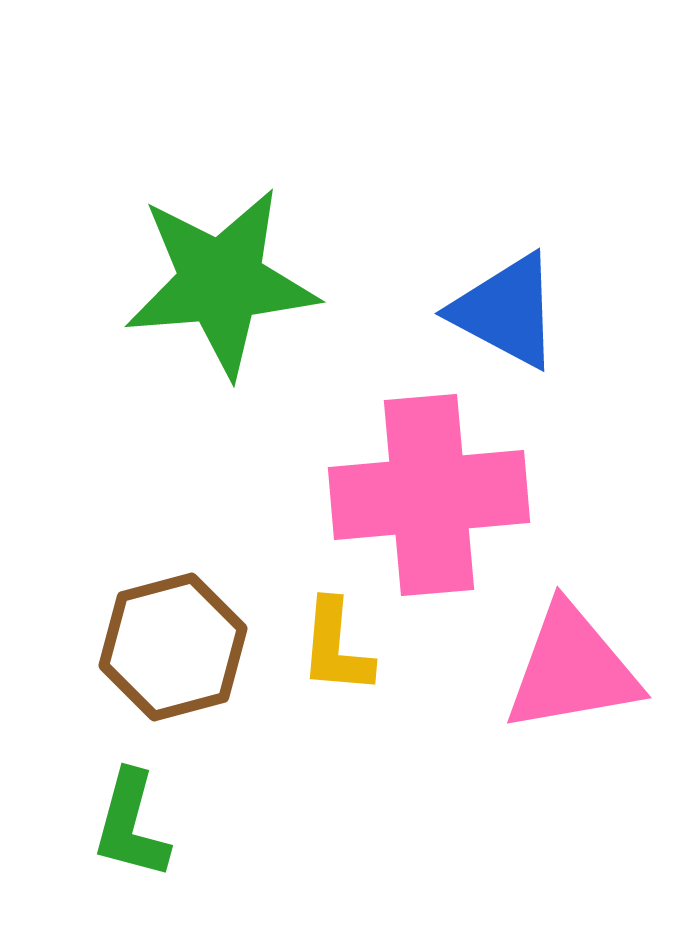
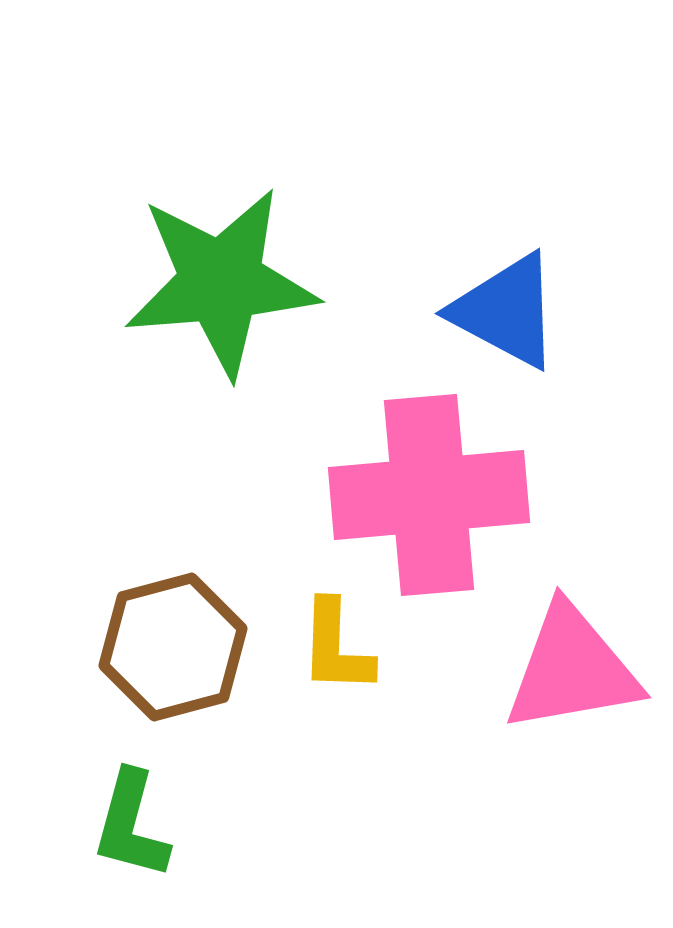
yellow L-shape: rotated 3 degrees counterclockwise
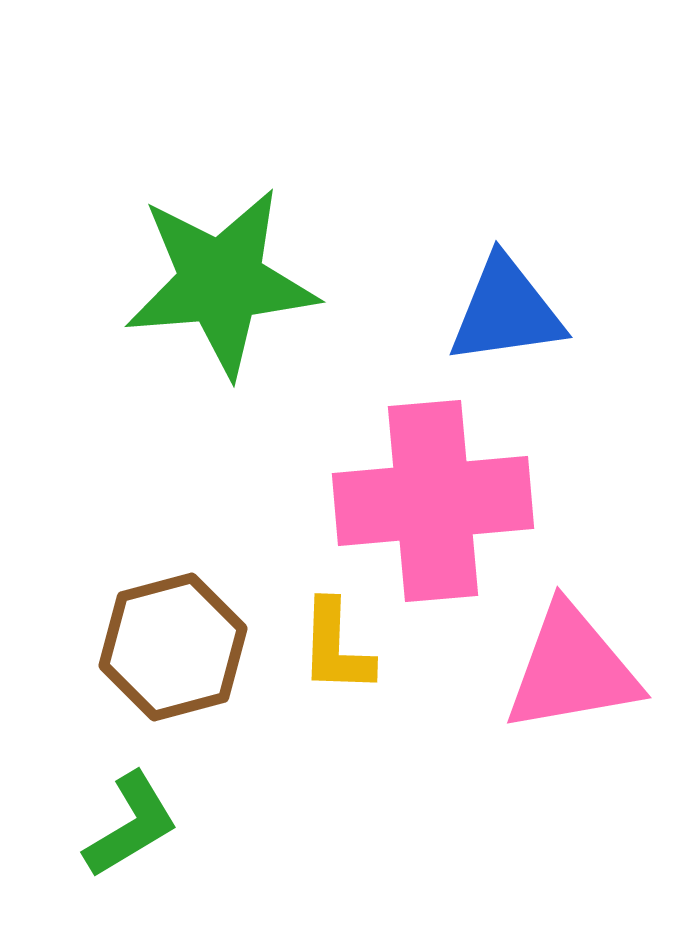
blue triangle: rotated 36 degrees counterclockwise
pink cross: moved 4 px right, 6 px down
green L-shape: rotated 136 degrees counterclockwise
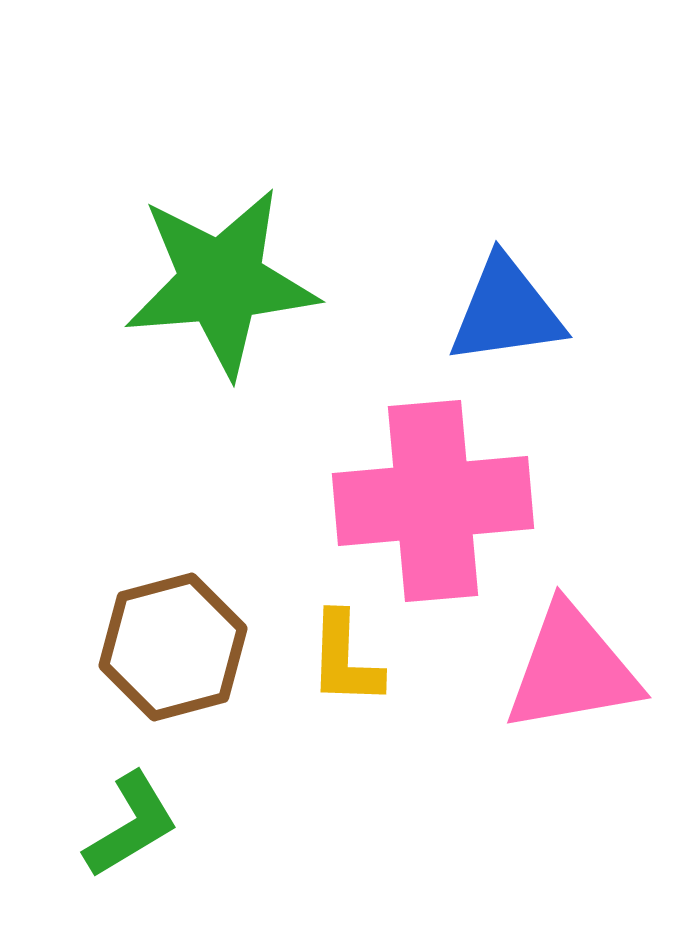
yellow L-shape: moved 9 px right, 12 px down
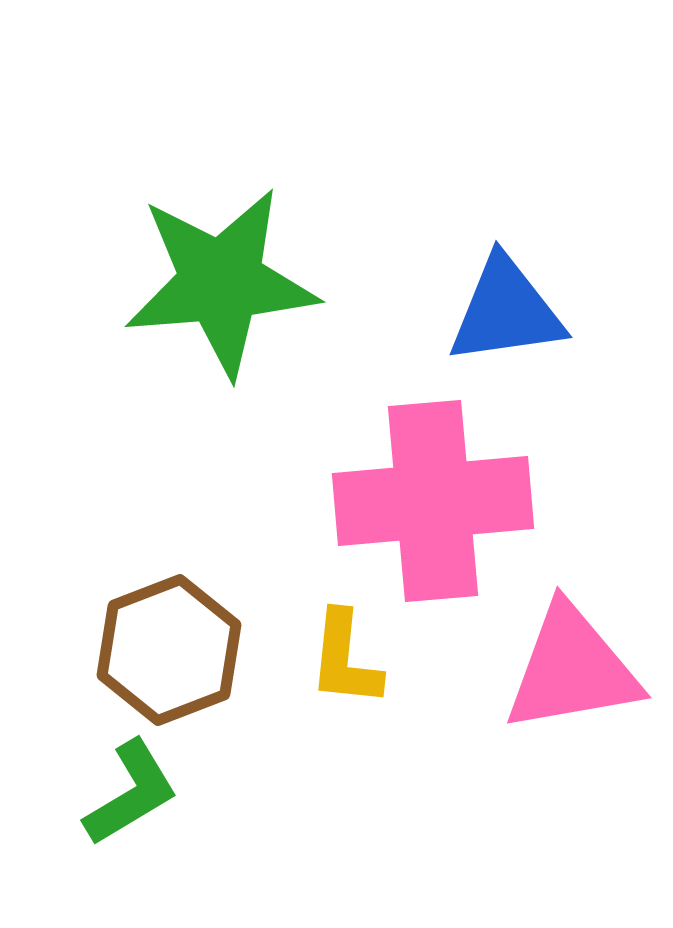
brown hexagon: moved 4 px left, 3 px down; rotated 6 degrees counterclockwise
yellow L-shape: rotated 4 degrees clockwise
green L-shape: moved 32 px up
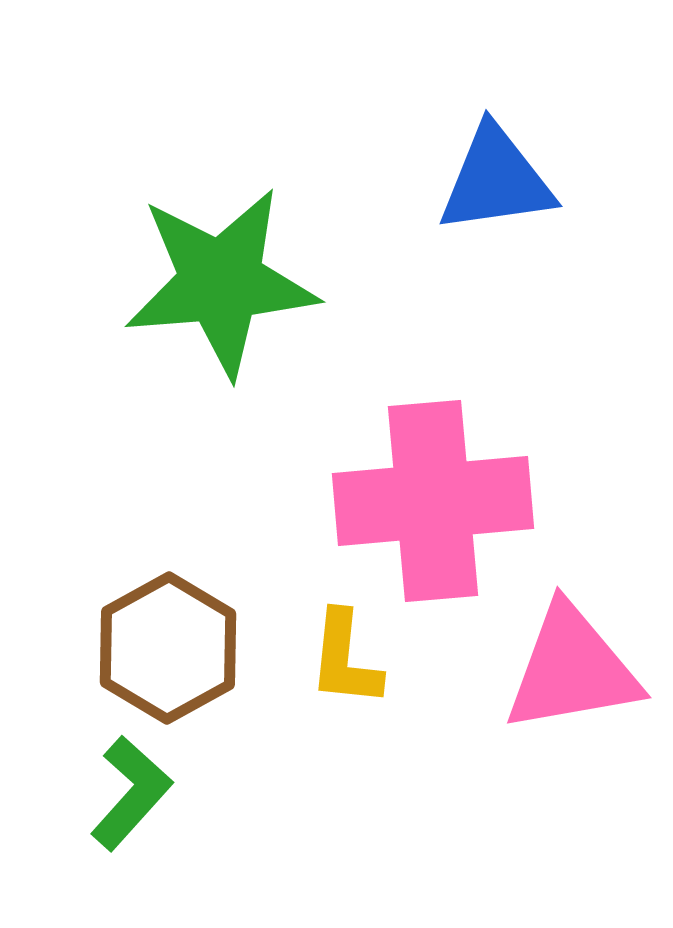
blue triangle: moved 10 px left, 131 px up
brown hexagon: moved 1 px left, 2 px up; rotated 8 degrees counterclockwise
green L-shape: rotated 17 degrees counterclockwise
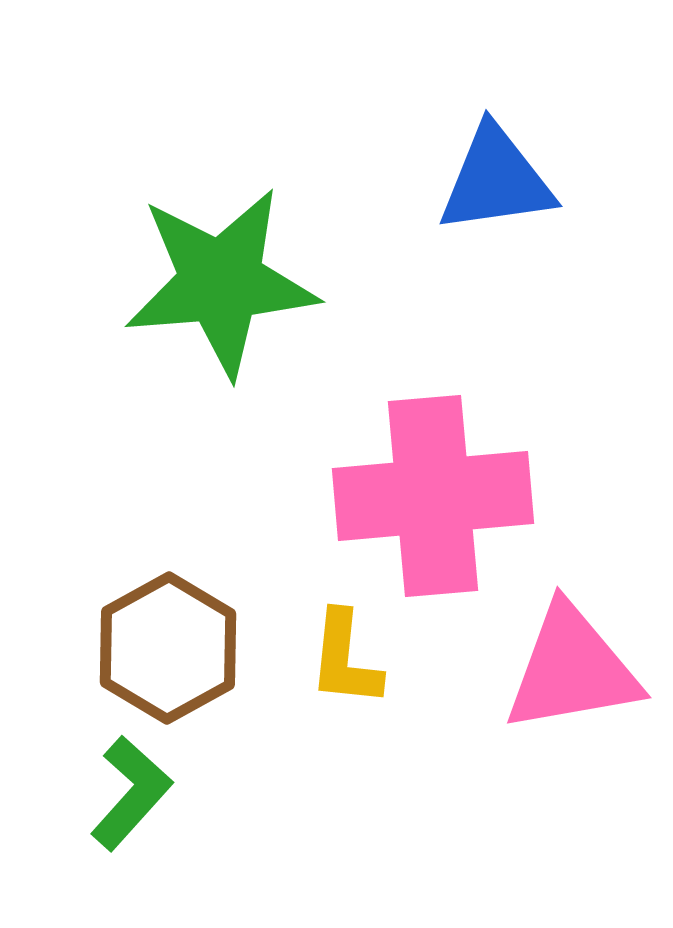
pink cross: moved 5 px up
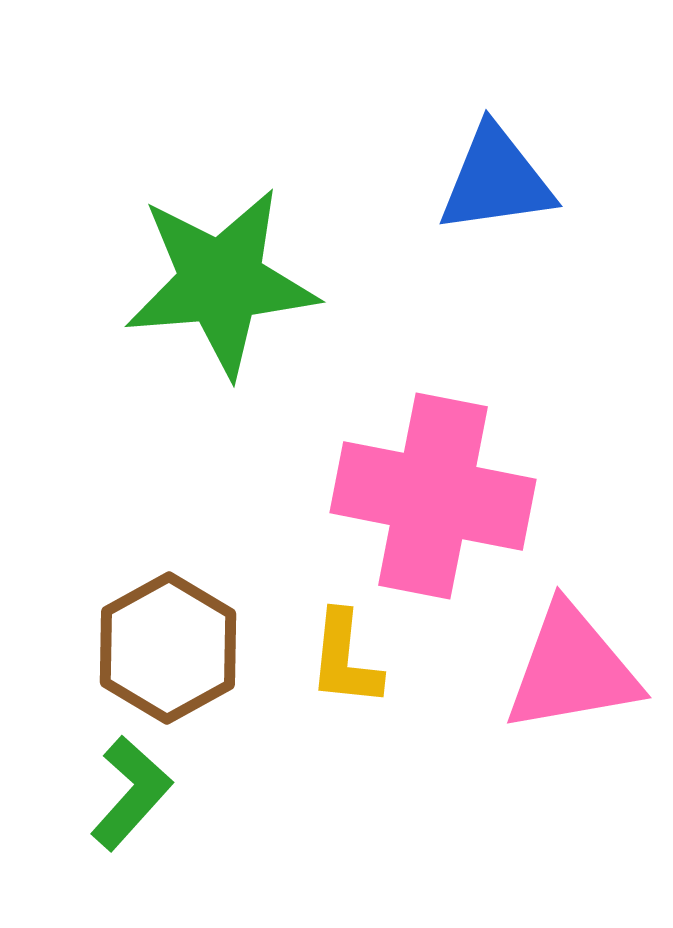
pink cross: rotated 16 degrees clockwise
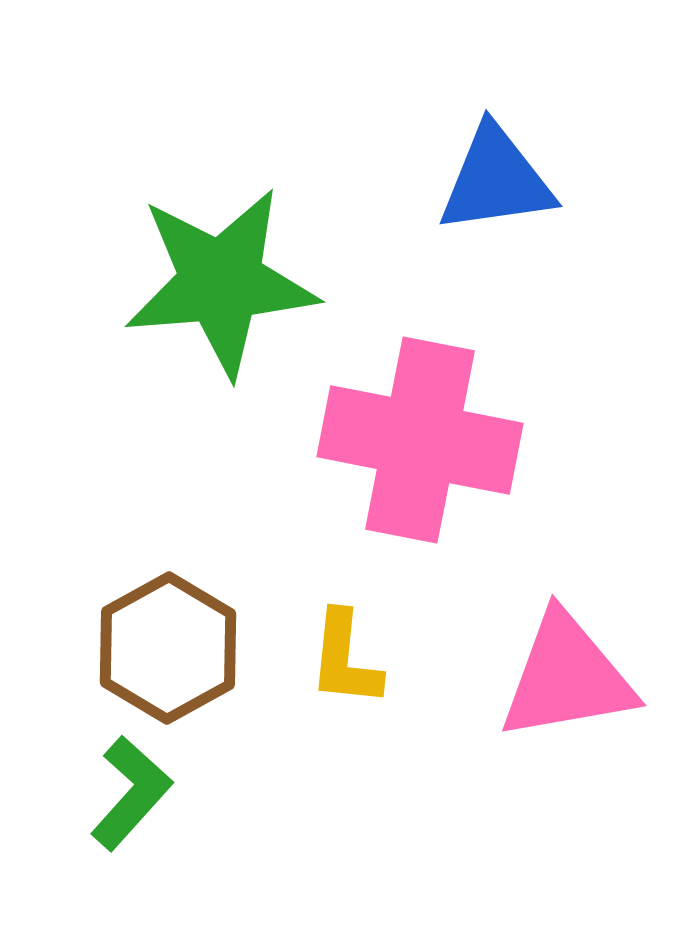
pink cross: moved 13 px left, 56 px up
pink triangle: moved 5 px left, 8 px down
